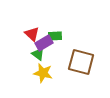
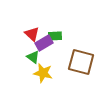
green triangle: moved 5 px left, 3 px down
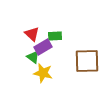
purple rectangle: moved 1 px left, 4 px down
brown square: moved 6 px right, 1 px up; rotated 16 degrees counterclockwise
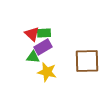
green rectangle: moved 11 px left, 3 px up
green triangle: rotated 32 degrees counterclockwise
yellow star: moved 4 px right, 1 px up
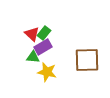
green rectangle: rotated 48 degrees counterclockwise
brown square: moved 1 px up
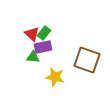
purple rectangle: rotated 18 degrees clockwise
brown square: rotated 20 degrees clockwise
yellow star: moved 8 px right, 5 px down
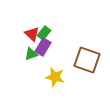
purple rectangle: rotated 48 degrees counterclockwise
green triangle: moved 2 px left, 3 px up; rotated 24 degrees counterclockwise
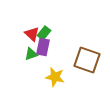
purple rectangle: rotated 18 degrees counterclockwise
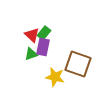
red triangle: moved 1 px down
brown square: moved 9 px left, 4 px down
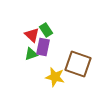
green rectangle: moved 2 px right, 3 px up; rotated 72 degrees counterclockwise
